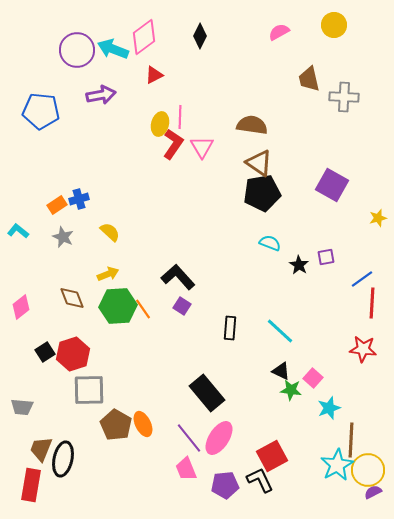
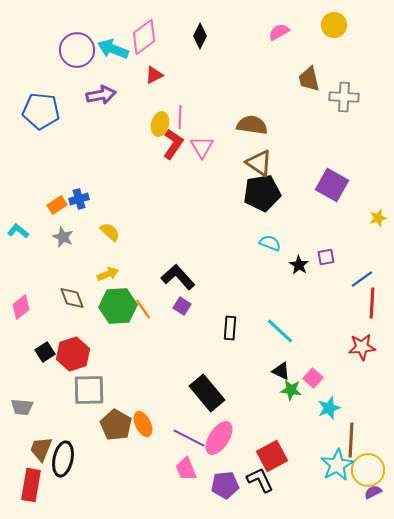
red star at (363, 349): moved 1 px left, 2 px up; rotated 12 degrees counterclockwise
purple line at (189, 438): rotated 24 degrees counterclockwise
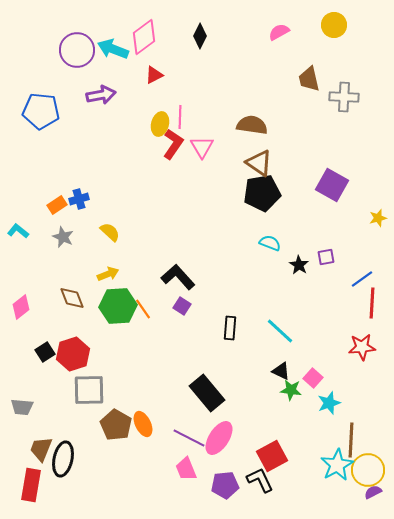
cyan star at (329, 408): moved 5 px up
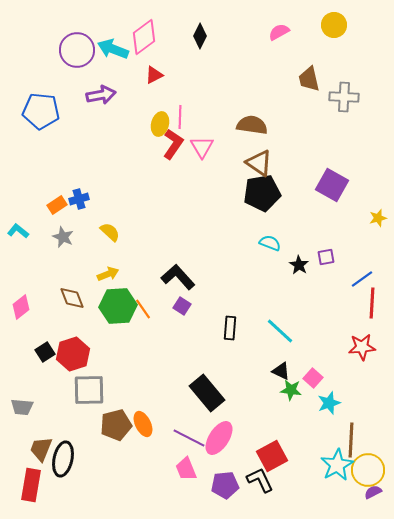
brown pentagon at (116, 425): rotated 28 degrees clockwise
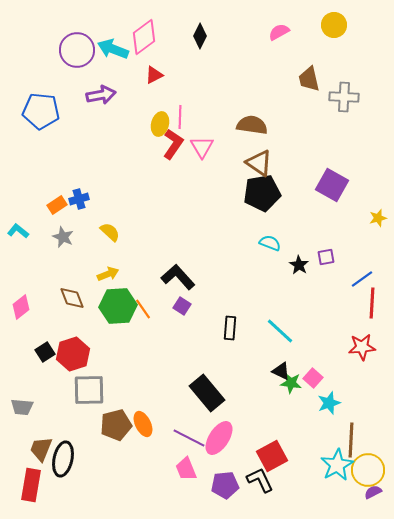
green star at (291, 390): moved 7 px up
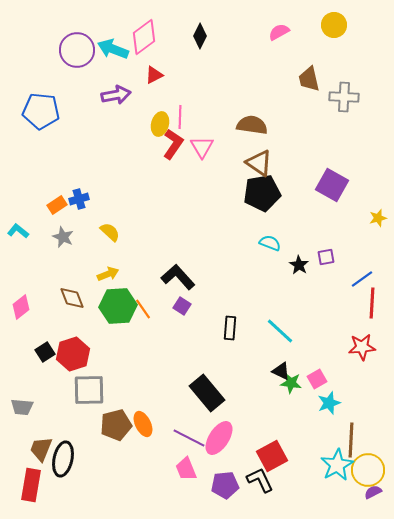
purple arrow at (101, 95): moved 15 px right
pink square at (313, 378): moved 4 px right, 1 px down; rotated 18 degrees clockwise
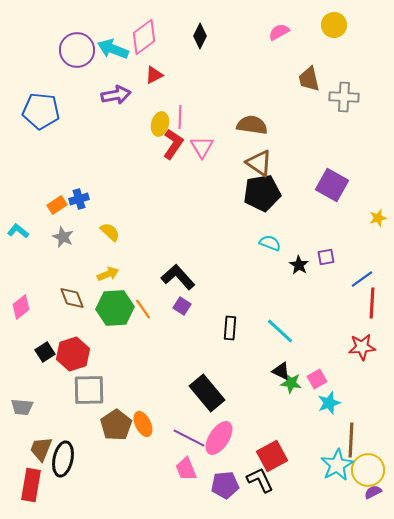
green hexagon at (118, 306): moved 3 px left, 2 px down
brown pentagon at (116, 425): rotated 20 degrees counterclockwise
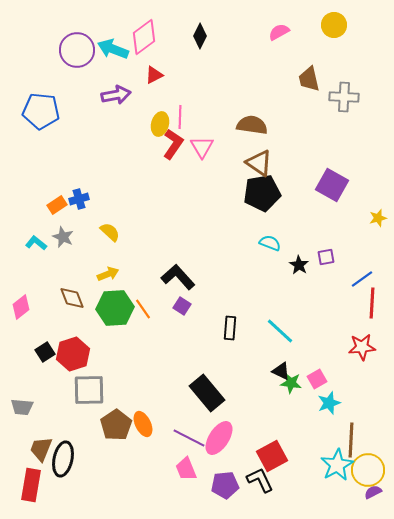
cyan L-shape at (18, 231): moved 18 px right, 12 px down
